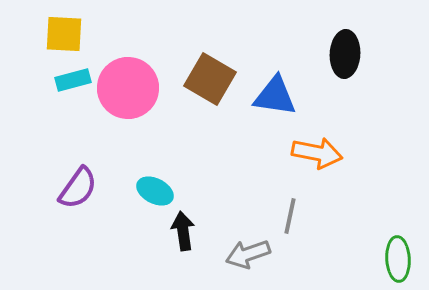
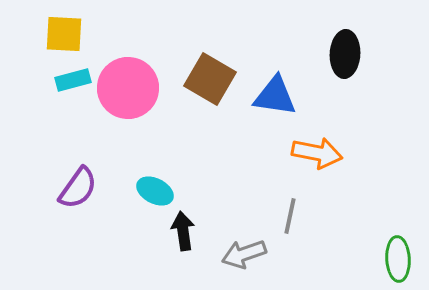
gray arrow: moved 4 px left
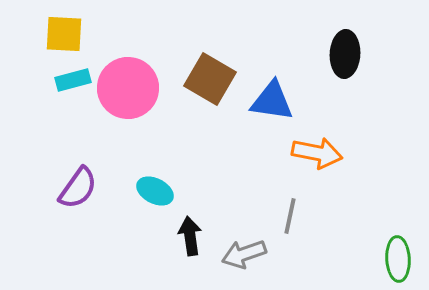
blue triangle: moved 3 px left, 5 px down
black arrow: moved 7 px right, 5 px down
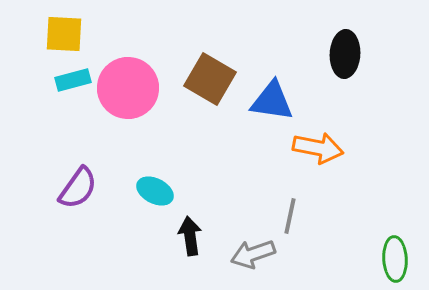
orange arrow: moved 1 px right, 5 px up
gray arrow: moved 9 px right
green ellipse: moved 3 px left
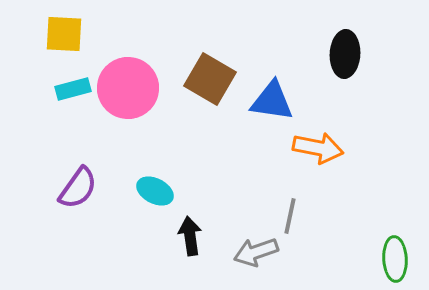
cyan rectangle: moved 9 px down
gray arrow: moved 3 px right, 2 px up
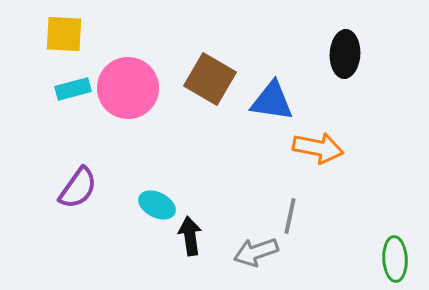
cyan ellipse: moved 2 px right, 14 px down
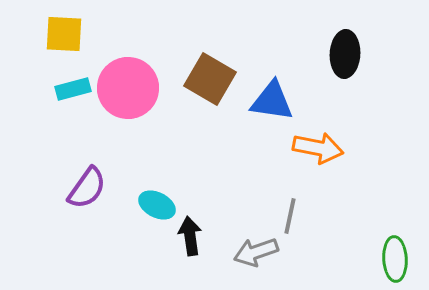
purple semicircle: moved 9 px right
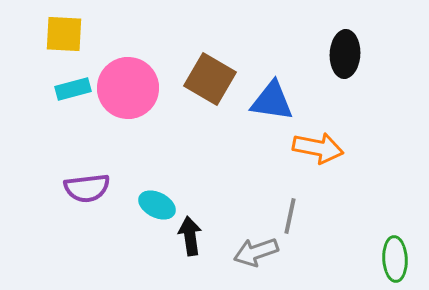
purple semicircle: rotated 48 degrees clockwise
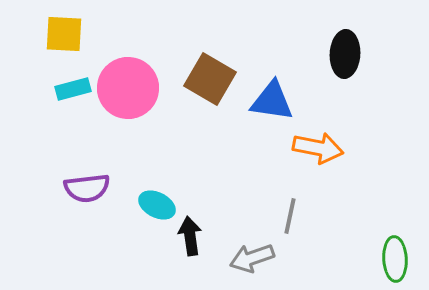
gray arrow: moved 4 px left, 6 px down
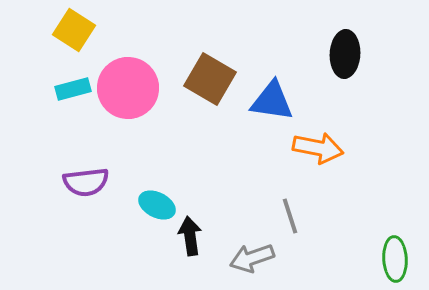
yellow square: moved 10 px right, 4 px up; rotated 30 degrees clockwise
purple semicircle: moved 1 px left, 6 px up
gray line: rotated 30 degrees counterclockwise
